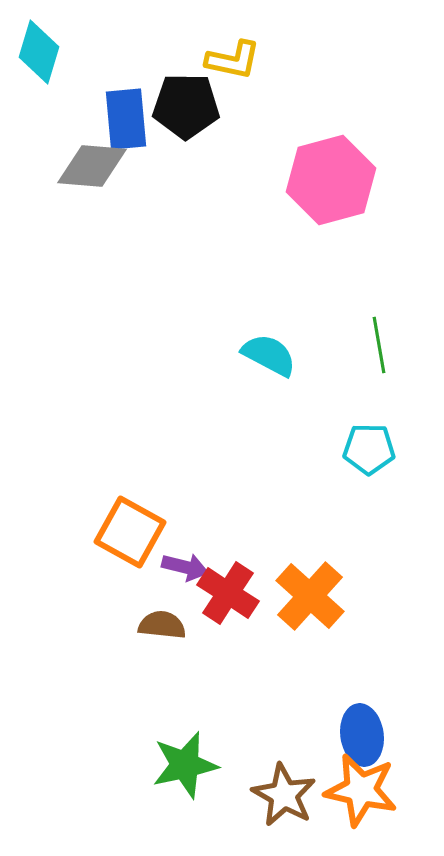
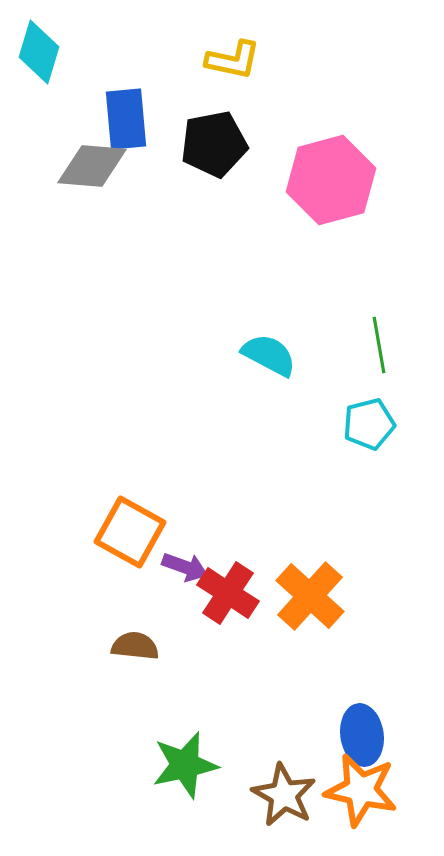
black pentagon: moved 28 px right, 38 px down; rotated 12 degrees counterclockwise
cyan pentagon: moved 25 px up; rotated 15 degrees counterclockwise
purple arrow: rotated 6 degrees clockwise
brown semicircle: moved 27 px left, 21 px down
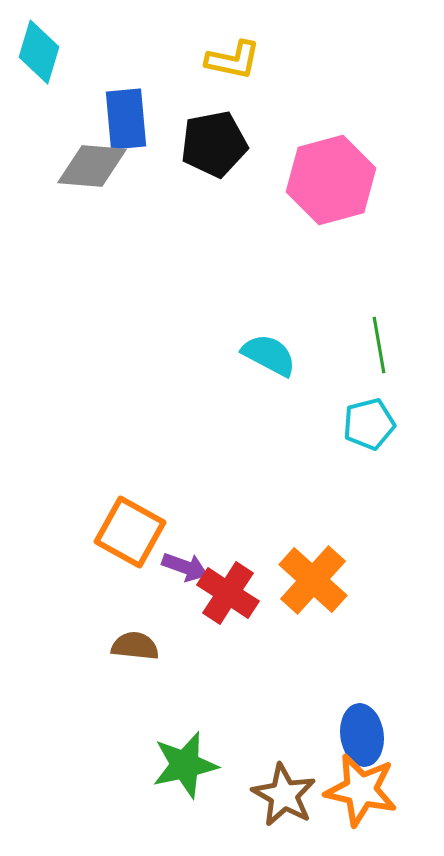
orange cross: moved 3 px right, 16 px up
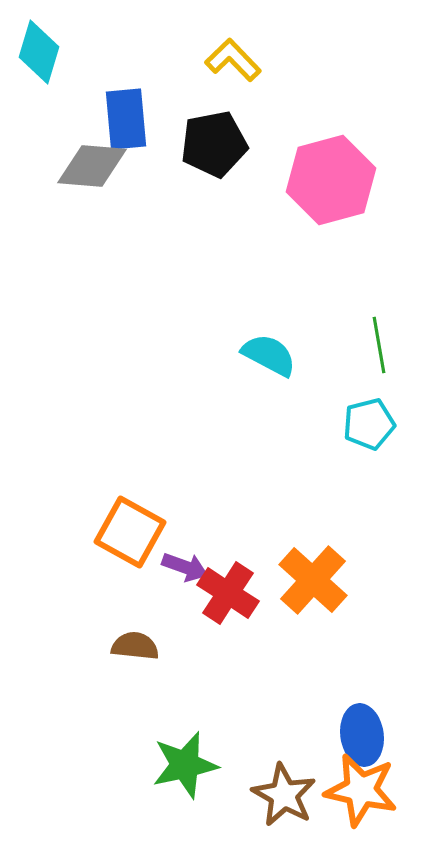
yellow L-shape: rotated 146 degrees counterclockwise
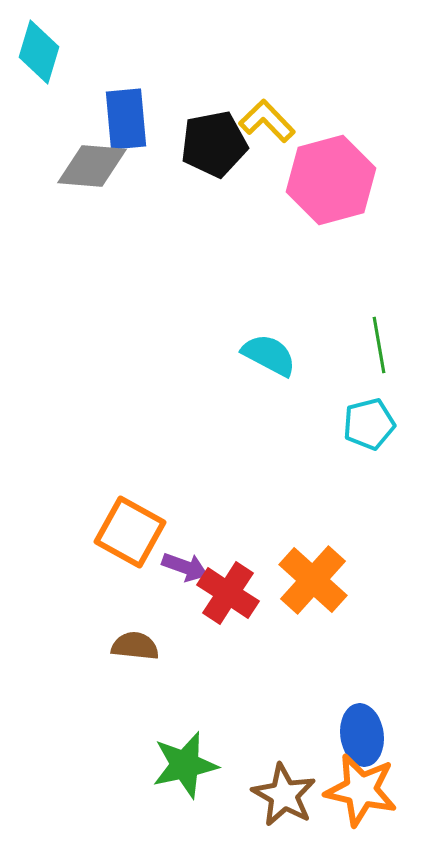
yellow L-shape: moved 34 px right, 61 px down
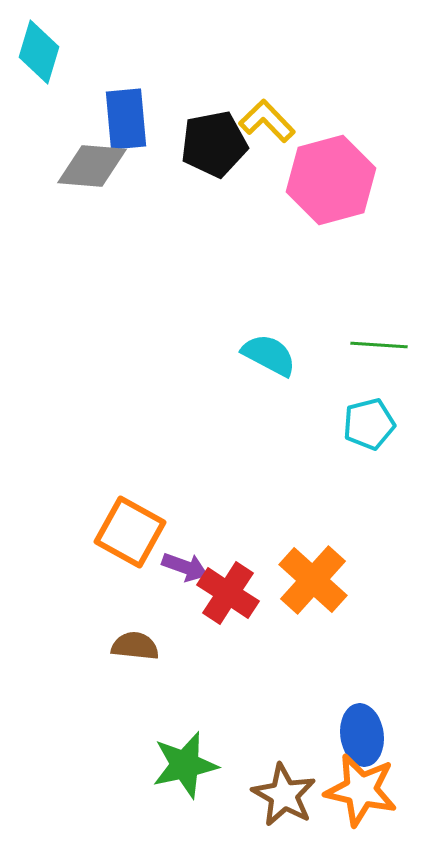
green line: rotated 76 degrees counterclockwise
